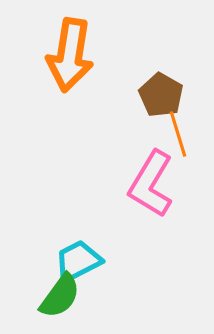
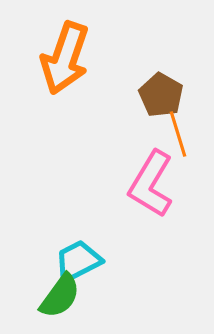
orange arrow: moved 5 px left, 3 px down; rotated 10 degrees clockwise
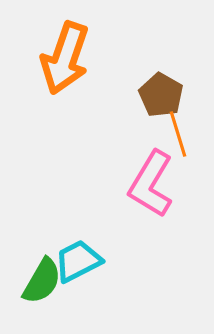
green semicircle: moved 18 px left, 15 px up; rotated 6 degrees counterclockwise
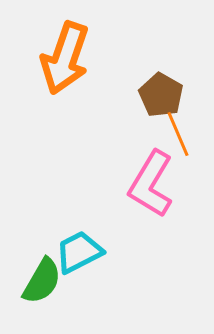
orange line: rotated 6 degrees counterclockwise
cyan trapezoid: moved 1 px right, 9 px up
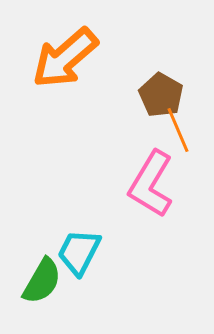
orange arrow: rotated 30 degrees clockwise
orange line: moved 4 px up
cyan trapezoid: rotated 36 degrees counterclockwise
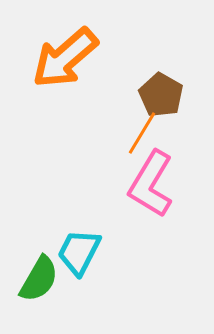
orange line: moved 36 px left, 3 px down; rotated 54 degrees clockwise
green semicircle: moved 3 px left, 2 px up
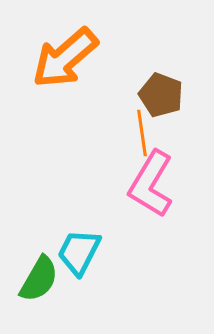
brown pentagon: rotated 9 degrees counterclockwise
orange line: rotated 39 degrees counterclockwise
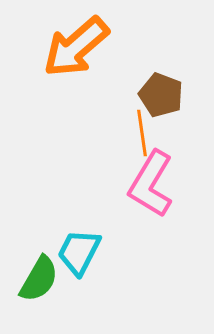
orange arrow: moved 11 px right, 11 px up
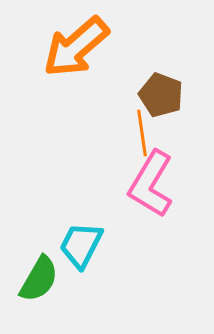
cyan trapezoid: moved 2 px right, 7 px up
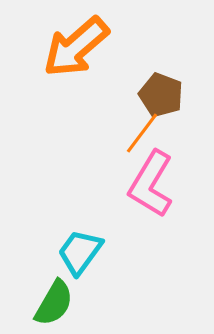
orange line: rotated 45 degrees clockwise
cyan trapezoid: moved 1 px left, 7 px down; rotated 9 degrees clockwise
green semicircle: moved 15 px right, 24 px down
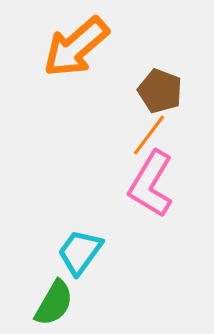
brown pentagon: moved 1 px left, 4 px up
orange line: moved 7 px right, 2 px down
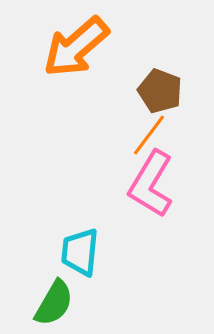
cyan trapezoid: rotated 30 degrees counterclockwise
